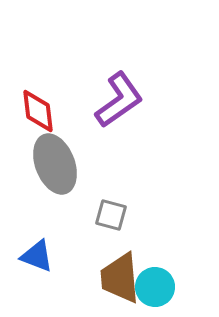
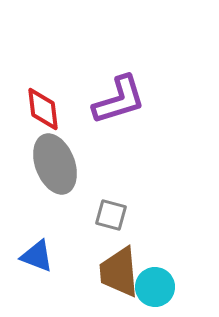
purple L-shape: rotated 18 degrees clockwise
red diamond: moved 5 px right, 2 px up
brown trapezoid: moved 1 px left, 6 px up
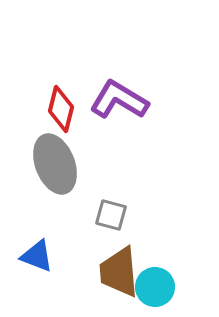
purple L-shape: rotated 132 degrees counterclockwise
red diamond: moved 18 px right; rotated 21 degrees clockwise
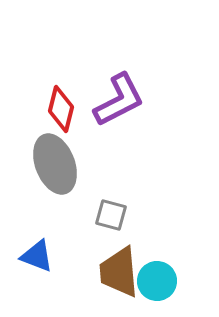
purple L-shape: rotated 122 degrees clockwise
cyan circle: moved 2 px right, 6 px up
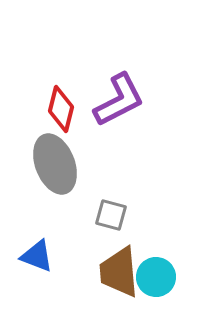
cyan circle: moved 1 px left, 4 px up
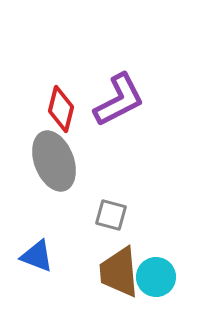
gray ellipse: moved 1 px left, 3 px up
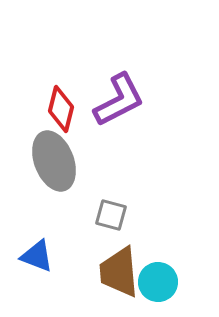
cyan circle: moved 2 px right, 5 px down
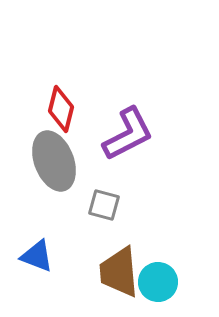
purple L-shape: moved 9 px right, 34 px down
gray square: moved 7 px left, 10 px up
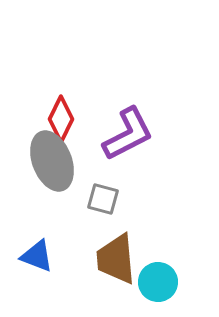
red diamond: moved 10 px down; rotated 12 degrees clockwise
gray ellipse: moved 2 px left
gray square: moved 1 px left, 6 px up
brown trapezoid: moved 3 px left, 13 px up
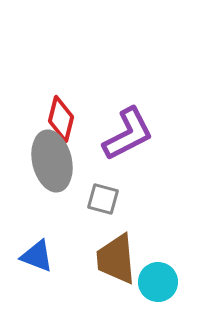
red diamond: rotated 12 degrees counterclockwise
gray ellipse: rotated 8 degrees clockwise
